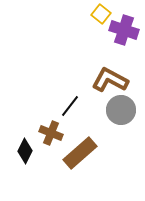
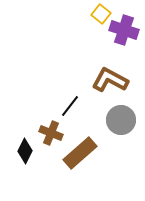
gray circle: moved 10 px down
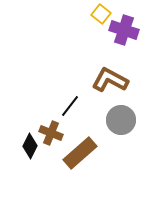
black diamond: moved 5 px right, 5 px up
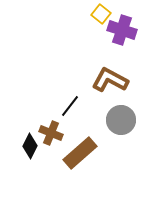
purple cross: moved 2 px left
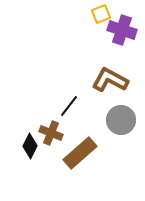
yellow square: rotated 30 degrees clockwise
black line: moved 1 px left
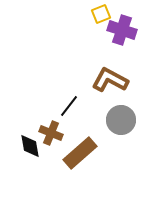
black diamond: rotated 35 degrees counterclockwise
